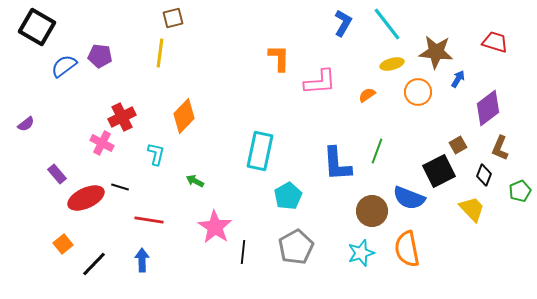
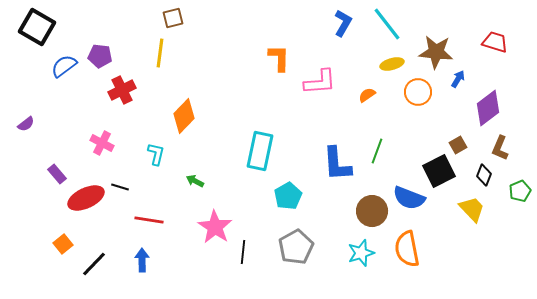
red cross at (122, 117): moved 27 px up
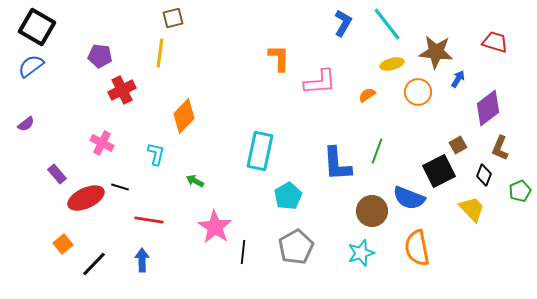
blue semicircle at (64, 66): moved 33 px left
orange semicircle at (407, 249): moved 10 px right, 1 px up
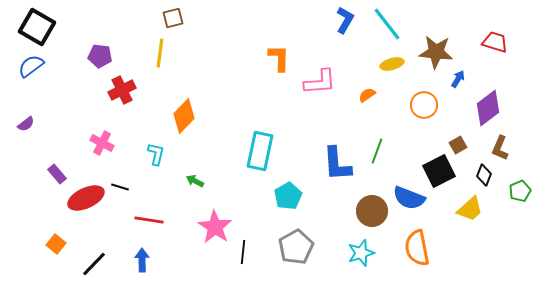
blue L-shape at (343, 23): moved 2 px right, 3 px up
orange circle at (418, 92): moved 6 px right, 13 px down
yellow trapezoid at (472, 209): moved 2 px left; rotated 92 degrees clockwise
orange square at (63, 244): moved 7 px left; rotated 12 degrees counterclockwise
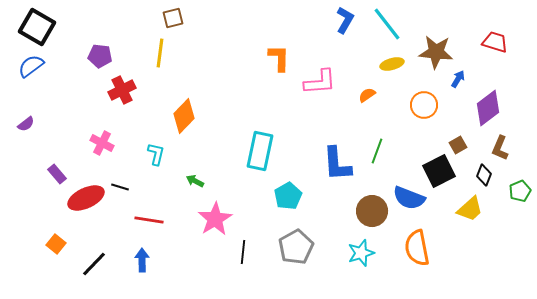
pink star at (215, 227): moved 8 px up; rotated 8 degrees clockwise
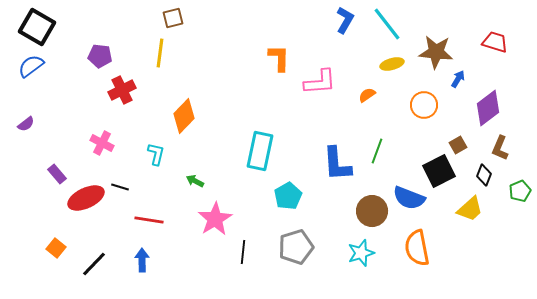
orange square at (56, 244): moved 4 px down
gray pentagon at (296, 247): rotated 12 degrees clockwise
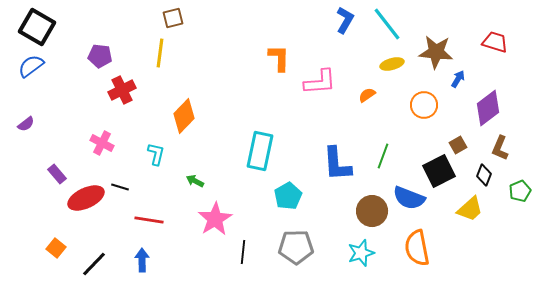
green line at (377, 151): moved 6 px right, 5 px down
gray pentagon at (296, 247): rotated 16 degrees clockwise
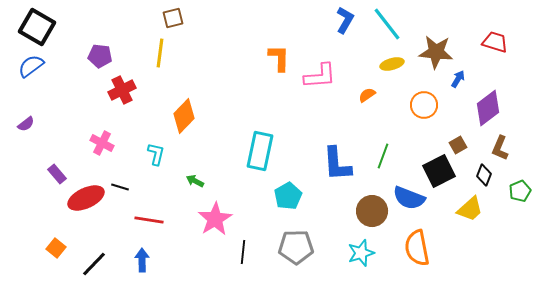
pink L-shape at (320, 82): moved 6 px up
